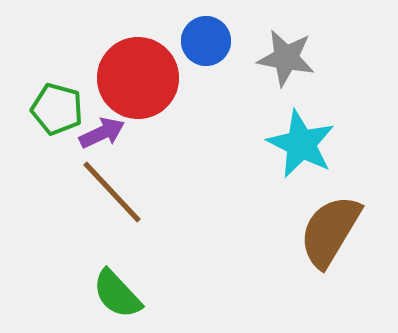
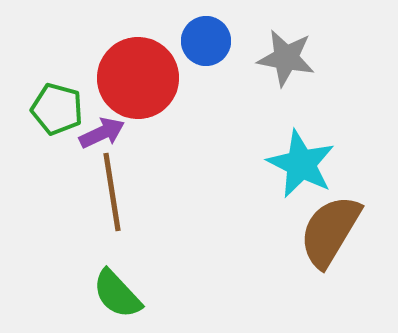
cyan star: moved 20 px down
brown line: rotated 34 degrees clockwise
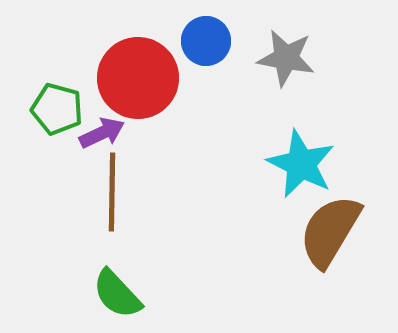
brown line: rotated 10 degrees clockwise
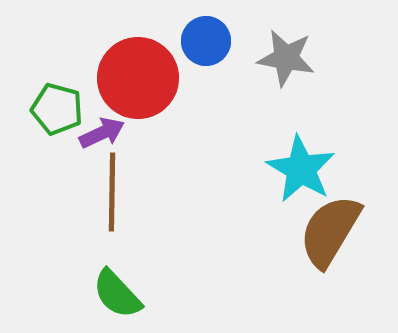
cyan star: moved 5 px down; rotated 4 degrees clockwise
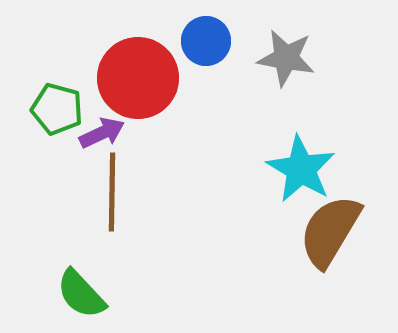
green semicircle: moved 36 px left
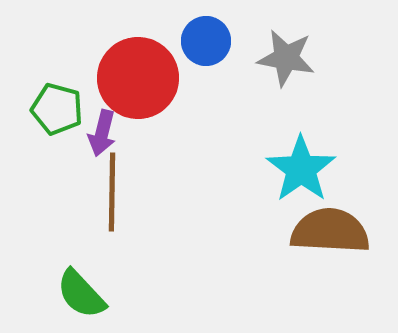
purple arrow: rotated 129 degrees clockwise
cyan star: rotated 6 degrees clockwise
brown semicircle: rotated 62 degrees clockwise
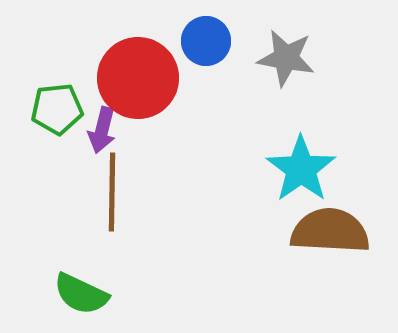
green pentagon: rotated 21 degrees counterclockwise
purple arrow: moved 3 px up
green semicircle: rotated 22 degrees counterclockwise
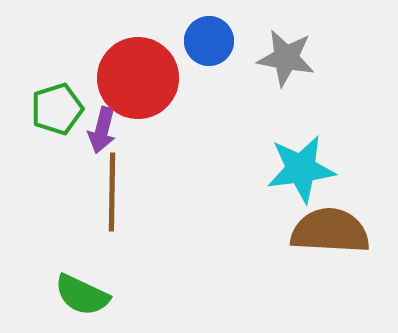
blue circle: moved 3 px right
green pentagon: rotated 12 degrees counterclockwise
cyan star: rotated 28 degrees clockwise
green semicircle: moved 1 px right, 1 px down
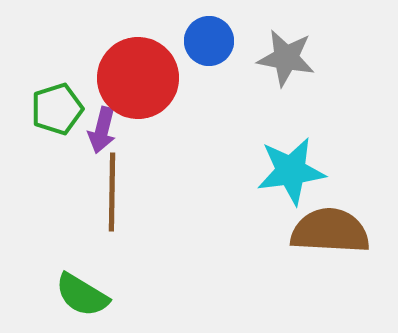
cyan star: moved 10 px left, 2 px down
green semicircle: rotated 6 degrees clockwise
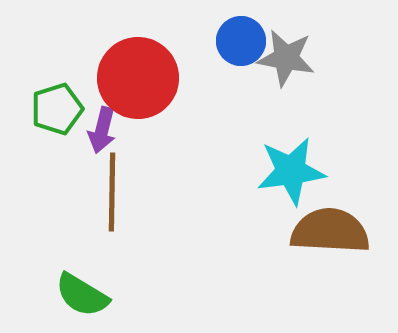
blue circle: moved 32 px right
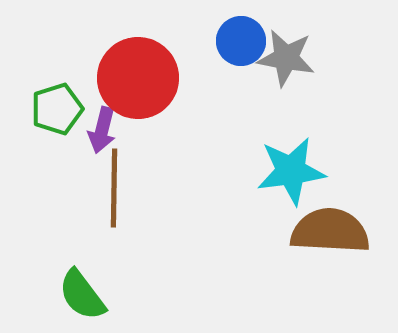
brown line: moved 2 px right, 4 px up
green semicircle: rotated 22 degrees clockwise
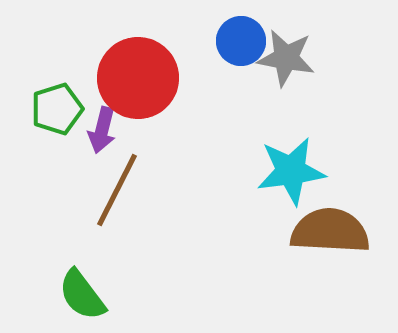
brown line: moved 3 px right, 2 px down; rotated 26 degrees clockwise
